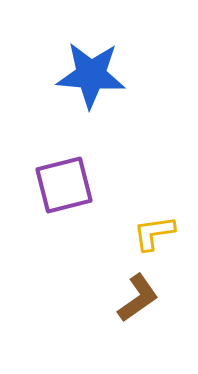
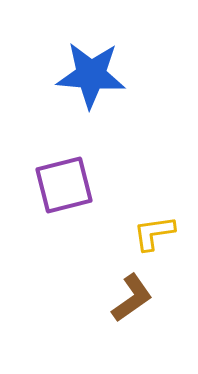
brown L-shape: moved 6 px left
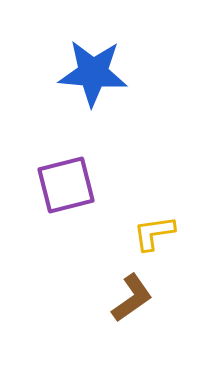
blue star: moved 2 px right, 2 px up
purple square: moved 2 px right
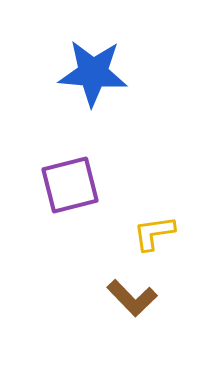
purple square: moved 4 px right
brown L-shape: rotated 81 degrees clockwise
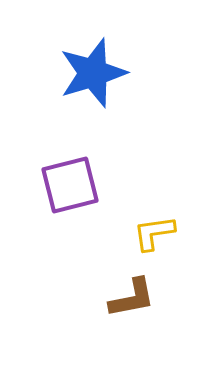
blue star: rotated 22 degrees counterclockwise
brown L-shape: rotated 57 degrees counterclockwise
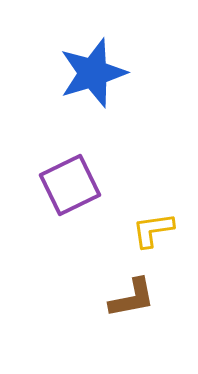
purple square: rotated 12 degrees counterclockwise
yellow L-shape: moved 1 px left, 3 px up
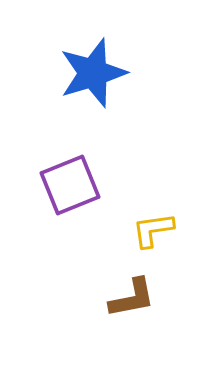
purple square: rotated 4 degrees clockwise
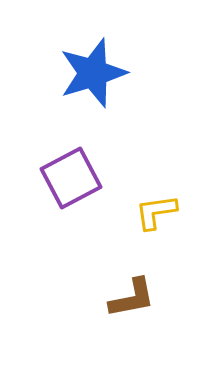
purple square: moved 1 px right, 7 px up; rotated 6 degrees counterclockwise
yellow L-shape: moved 3 px right, 18 px up
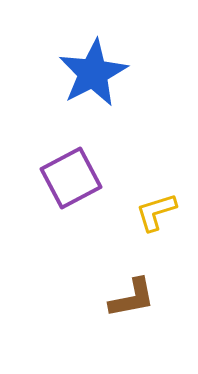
blue star: rotated 10 degrees counterclockwise
yellow L-shape: rotated 9 degrees counterclockwise
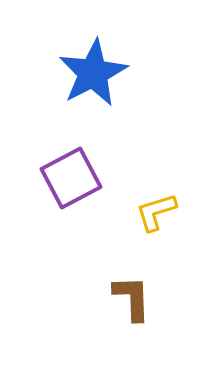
brown L-shape: rotated 81 degrees counterclockwise
